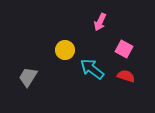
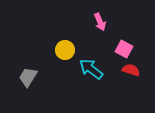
pink arrow: rotated 48 degrees counterclockwise
cyan arrow: moved 1 px left
red semicircle: moved 5 px right, 6 px up
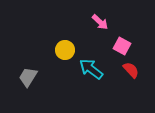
pink arrow: rotated 24 degrees counterclockwise
pink square: moved 2 px left, 3 px up
red semicircle: rotated 30 degrees clockwise
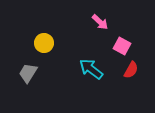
yellow circle: moved 21 px left, 7 px up
red semicircle: rotated 72 degrees clockwise
gray trapezoid: moved 4 px up
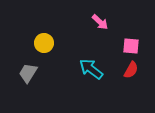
pink square: moved 9 px right; rotated 24 degrees counterclockwise
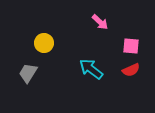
red semicircle: rotated 36 degrees clockwise
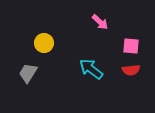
red semicircle: rotated 18 degrees clockwise
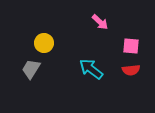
gray trapezoid: moved 3 px right, 4 px up
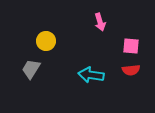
pink arrow: rotated 30 degrees clockwise
yellow circle: moved 2 px right, 2 px up
cyan arrow: moved 6 px down; rotated 30 degrees counterclockwise
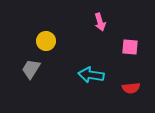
pink square: moved 1 px left, 1 px down
red semicircle: moved 18 px down
